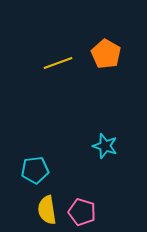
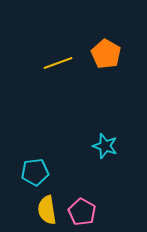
cyan pentagon: moved 2 px down
pink pentagon: rotated 12 degrees clockwise
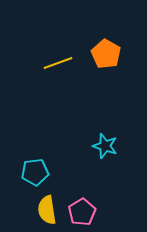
pink pentagon: rotated 12 degrees clockwise
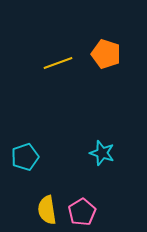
orange pentagon: rotated 12 degrees counterclockwise
cyan star: moved 3 px left, 7 px down
cyan pentagon: moved 10 px left, 15 px up; rotated 12 degrees counterclockwise
